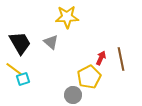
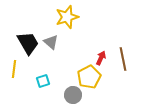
yellow star: rotated 15 degrees counterclockwise
black trapezoid: moved 8 px right
brown line: moved 2 px right
yellow line: rotated 60 degrees clockwise
cyan square: moved 20 px right, 2 px down
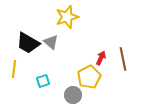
black trapezoid: rotated 150 degrees clockwise
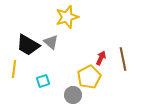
black trapezoid: moved 2 px down
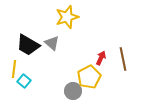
gray triangle: moved 1 px right, 1 px down
cyan square: moved 19 px left; rotated 32 degrees counterclockwise
gray circle: moved 4 px up
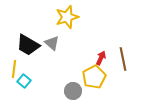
yellow pentagon: moved 5 px right
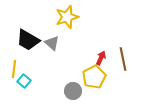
black trapezoid: moved 5 px up
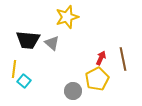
black trapezoid: rotated 25 degrees counterclockwise
yellow pentagon: moved 3 px right, 2 px down
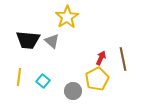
yellow star: rotated 15 degrees counterclockwise
gray triangle: moved 2 px up
yellow line: moved 5 px right, 8 px down
cyan square: moved 19 px right
